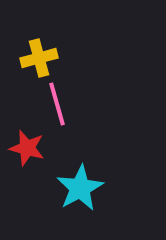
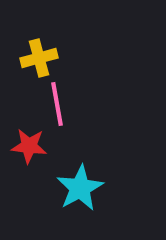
pink line: rotated 6 degrees clockwise
red star: moved 2 px right, 2 px up; rotated 9 degrees counterclockwise
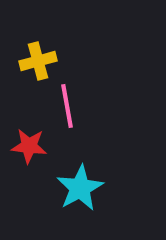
yellow cross: moved 1 px left, 3 px down
pink line: moved 10 px right, 2 px down
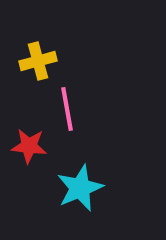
pink line: moved 3 px down
cyan star: rotated 6 degrees clockwise
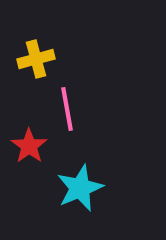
yellow cross: moved 2 px left, 2 px up
red star: rotated 30 degrees clockwise
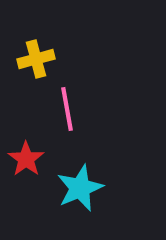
red star: moved 3 px left, 13 px down
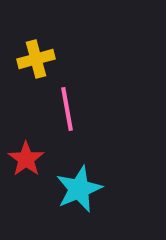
cyan star: moved 1 px left, 1 px down
